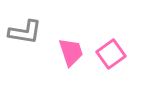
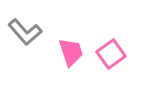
gray L-shape: rotated 40 degrees clockwise
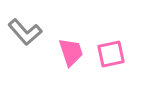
pink square: rotated 24 degrees clockwise
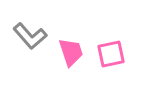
gray L-shape: moved 5 px right, 4 px down
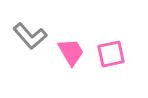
pink trapezoid: rotated 12 degrees counterclockwise
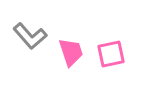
pink trapezoid: rotated 12 degrees clockwise
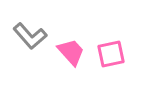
pink trapezoid: rotated 24 degrees counterclockwise
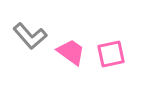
pink trapezoid: rotated 12 degrees counterclockwise
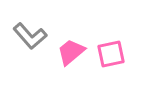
pink trapezoid: rotated 76 degrees counterclockwise
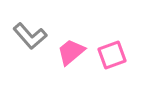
pink square: moved 1 px right, 1 px down; rotated 8 degrees counterclockwise
